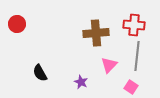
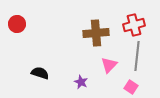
red cross: rotated 20 degrees counterclockwise
black semicircle: rotated 138 degrees clockwise
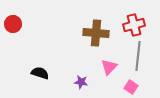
red circle: moved 4 px left
brown cross: rotated 10 degrees clockwise
gray line: moved 1 px right
pink triangle: moved 2 px down
purple star: rotated 16 degrees counterclockwise
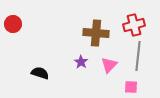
pink triangle: moved 2 px up
purple star: moved 20 px up; rotated 24 degrees clockwise
pink square: rotated 32 degrees counterclockwise
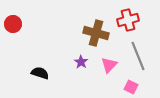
red cross: moved 6 px left, 5 px up
brown cross: rotated 10 degrees clockwise
gray line: rotated 28 degrees counterclockwise
pink square: rotated 24 degrees clockwise
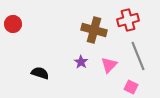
brown cross: moved 2 px left, 3 px up
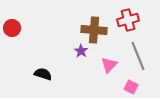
red circle: moved 1 px left, 4 px down
brown cross: rotated 10 degrees counterclockwise
purple star: moved 11 px up
black semicircle: moved 3 px right, 1 px down
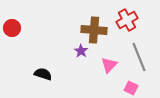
red cross: moved 1 px left; rotated 15 degrees counterclockwise
gray line: moved 1 px right, 1 px down
pink square: moved 1 px down
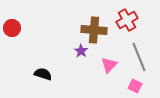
pink square: moved 4 px right, 2 px up
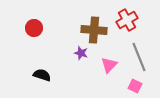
red circle: moved 22 px right
purple star: moved 2 px down; rotated 16 degrees counterclockwise
black semicircle: moved 1 px left, 1 px down
